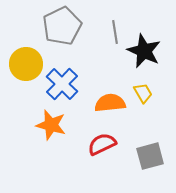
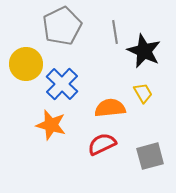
orange semicircle: moved 5 px down
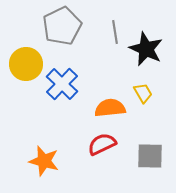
black star: moved 2 px right, 2 px up
orange star: moved 7 px left, 36 px down
gray square: rotated 16 degrees clockwise
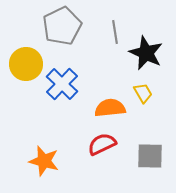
black star: moved 4 px down
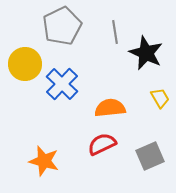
yellow circle: moved 1 px left
yellow trapezoid: moved 17 px right, 5 px down
gray square: rotated 24 degrees counterclockwise
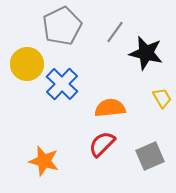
gray line: rotated 45 degrees clockwise
black star: rotated 12 degrees counterclockwise
yellow circle: moved 2 px right
yellow trapezoid: moved 2 px right
red semicircle: rotated 20 degrees counterclockwise
